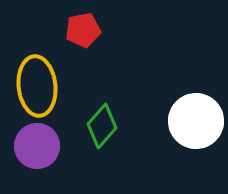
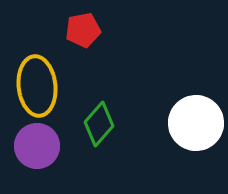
white circle: moved 2 px down
green diamond: moved 3 px left, 2 px up
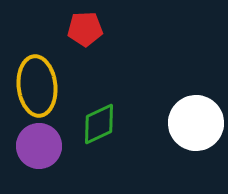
red pentagon: moved 2 px right, 1 px up; rotated 8 degrees clockwise
green diamond: rotated 24 degrees clockwise
purple circle: moved 2 px right
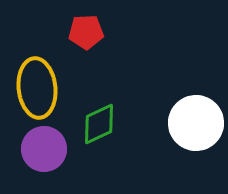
red pentagon: moved 1 px right, 3 px down
yellow ellipse: moved 2 px down
purple circle: moved 5 px right, 3 px down
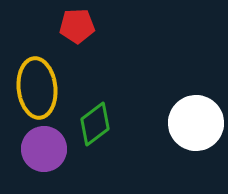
red pentagon: moved 9 px left, 6 px up
green diamond: moved 4 px left; rotated 12 degrees counterclockwise
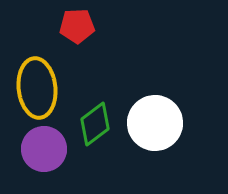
white circle: moved 41 px left
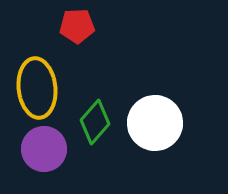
green diamond: moved 2 px up; rotated 12 degrees counterclockwise
